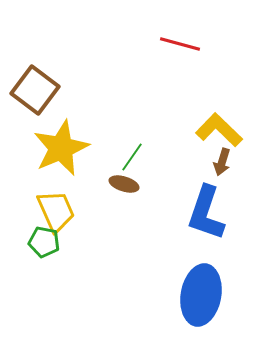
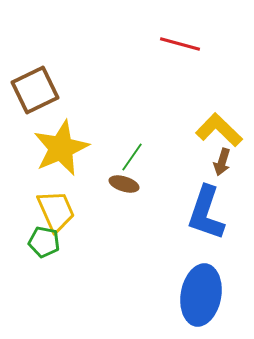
brown square: rotated 27 degrees clockwise
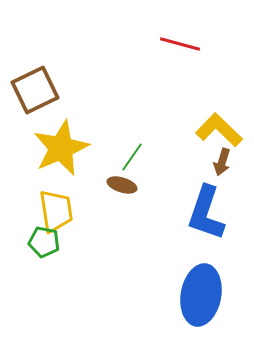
brown ellipse: moved 2 px left, 1 px down
yellow trapezoid: rotated 15 degrees clockwise
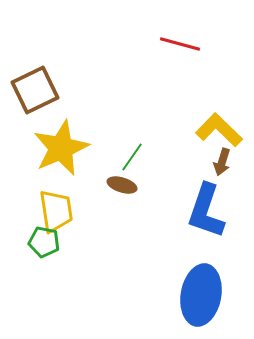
blue L-shape: moved 2 px up
